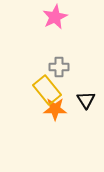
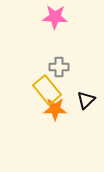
pink star: rotated 30 degrees clockwise
black triangle: rotated 18 degrees clockwise
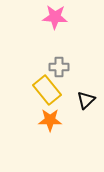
orange star: moved 5 px left, 11 px down
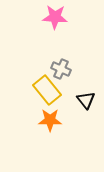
gray cross: moved 2 px right, 2 px down; rotated 24 degrees clockwise
black triangle: rotated 24 degrees counterclockwise
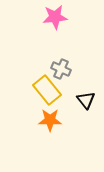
pink star: rotated 10 degrees counterclockwise
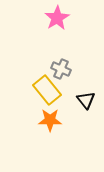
pink star: moved 2 px right, 1 px down; rotated 25 degrees counterclockwise
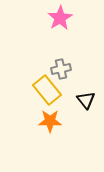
pink star: moved 3 px right
gray cross: rotated 36 degrees counterclockwise
orange star: moved 1 px down
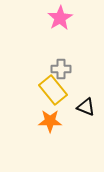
gray cross: rotated 12 degrees clockwise
yellow rectangle: moved 6 px right
black triangle: moved 7 px down; rotated 30 degrees counterclockwise
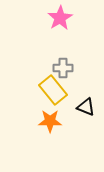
gray cross: moved 2 px right, 1 px up
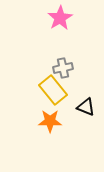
gray cross: rotated 12 degrees counterclockwise
